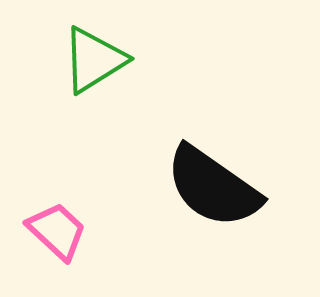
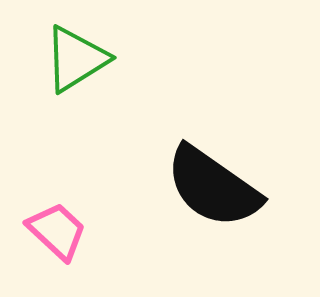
green triangle: moved 18 px left, 1 px up
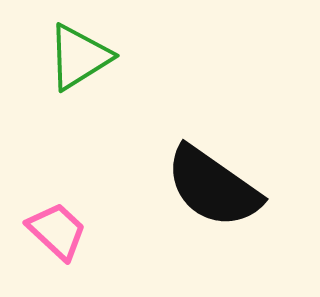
green triangle: moved 3 px right, 2 px up
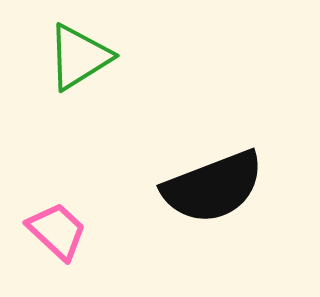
black semicircle: rotated 56 degrees counterclockwise
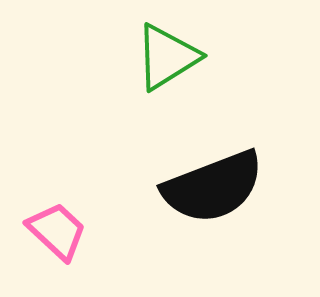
green triangle: moved 88 px right
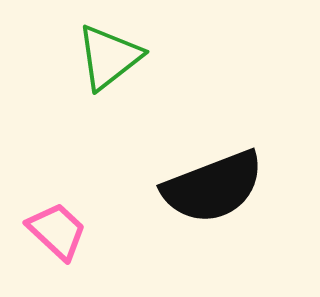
green triangle: moved 58 px left; rotated 6 degrees counterclockwise
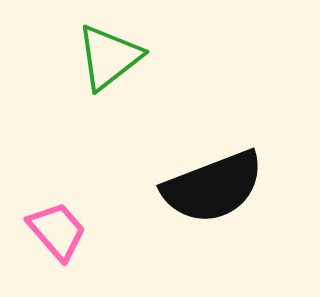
pink trapezoid: rotated 6 degrees clockwise
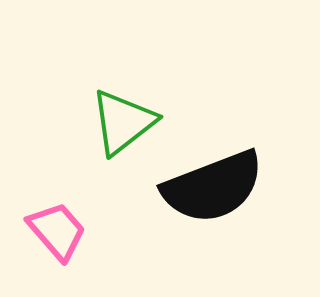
green triangle: moved 14 px right, 65 px down
